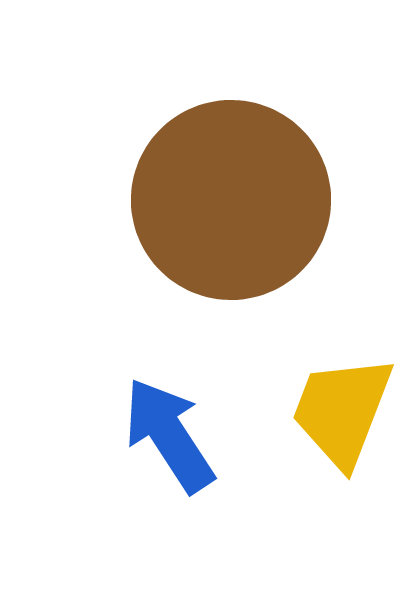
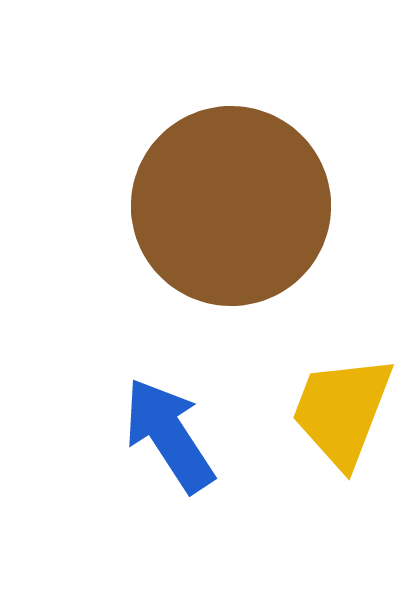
brown circle: moved 6 px down
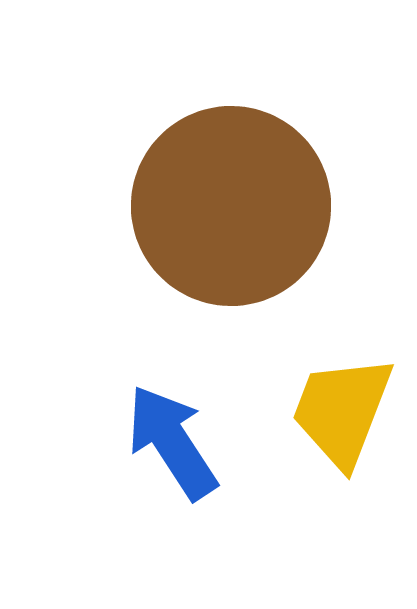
blue arrow: moved 3 px right, 7 px down
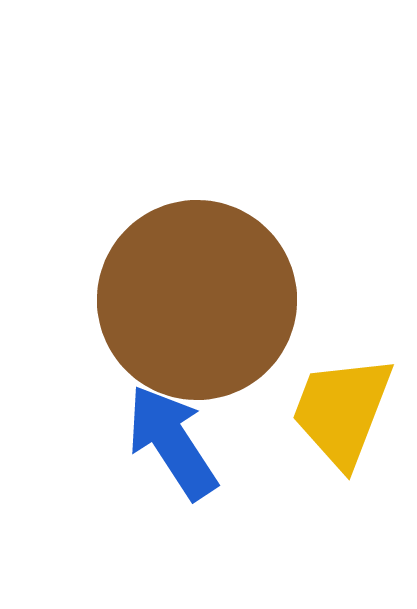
brown circle: moved 34 px left, 94 px down
